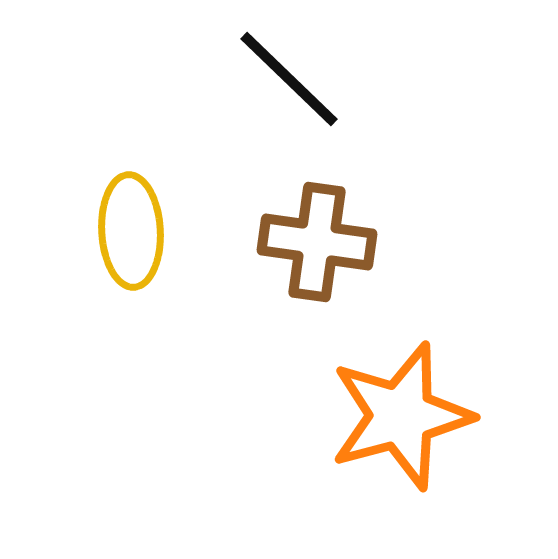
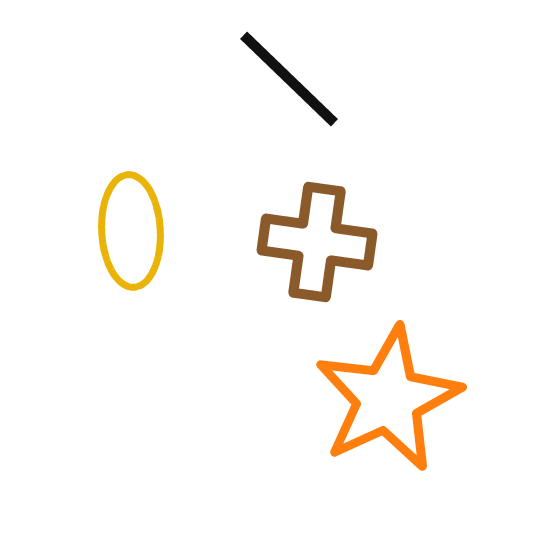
orange star: moved 13 px left, 17 px up; rotated 10 degrees counterclockwise
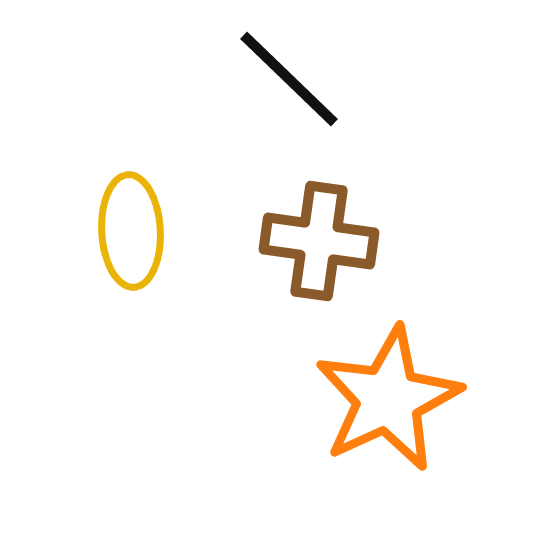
brown cross: moved 2 px right, 1 px up
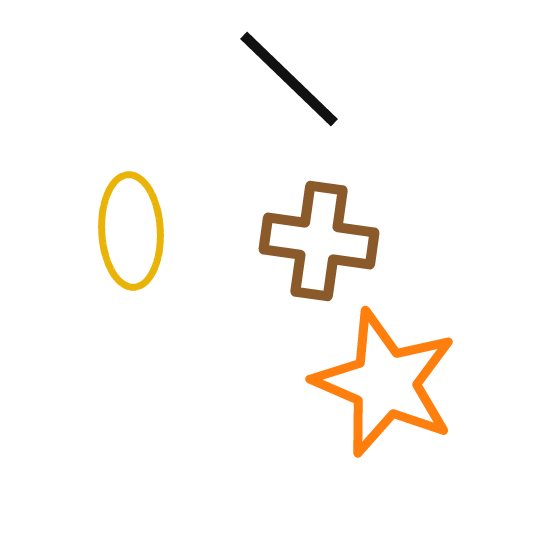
orange star: moved 3 px left, 16 px up; rotated 24 degrees counterclockwise
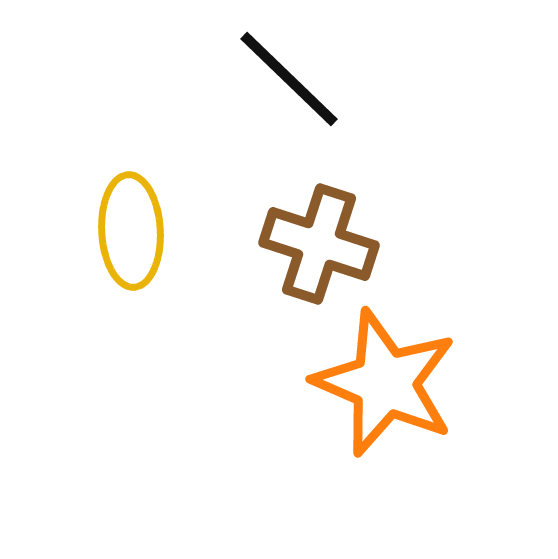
brown cross: moved 3 px down; rotated 10 degrees clockwise
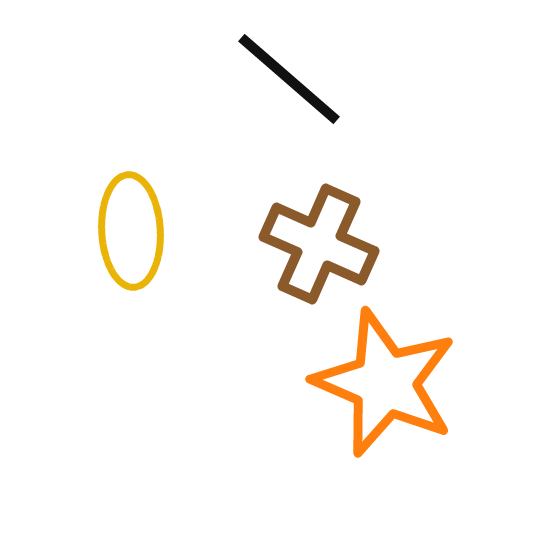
black line: rotated 3 degrees counterclockwise
brown cross: rotated 6 degrees clockwise
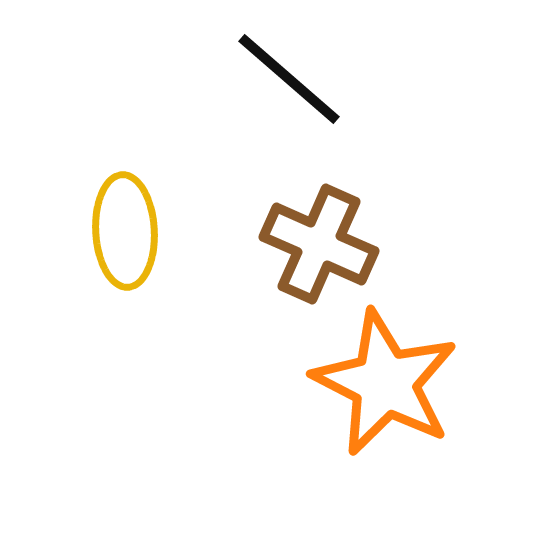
yellow ellipse: moved 6 px left
orange star: rotated 4 degrees clockwise
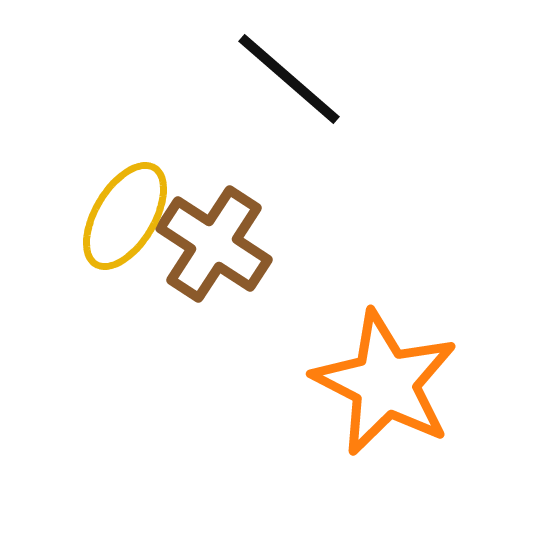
yellow ellipse: moved 15 px up; rotated 34 degrees clockwise
brown cross: moved 105 px left; rotated 9 degrees clockwise
